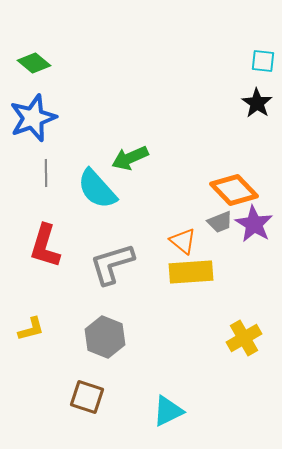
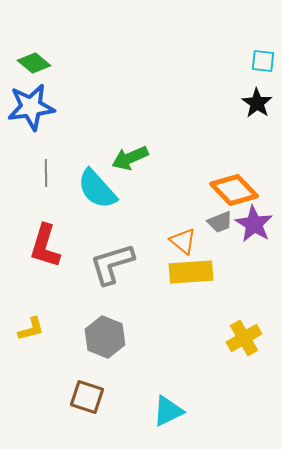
blue star: moved 2 px left, 11 px up; rotated 12 degrees clockwise
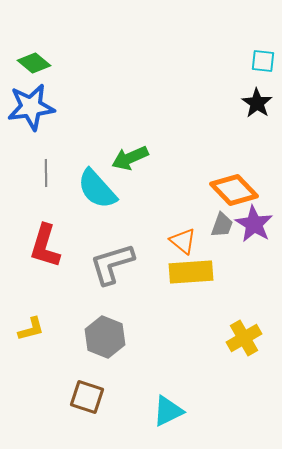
gray trapezoid: moved 2 px right, 3 px down; rotated 48 degrees counterclockwise
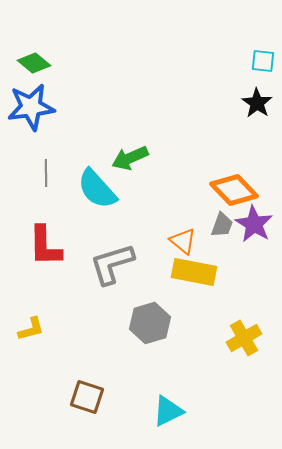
red L-shape: rotated 18 degrees counterclockwise
yellow rectangle: moved 3 px right; rotated 15 degrees clockwise
gray hexagon: moved 45 px right, 14 px up; rotated 21 degrees clockwise
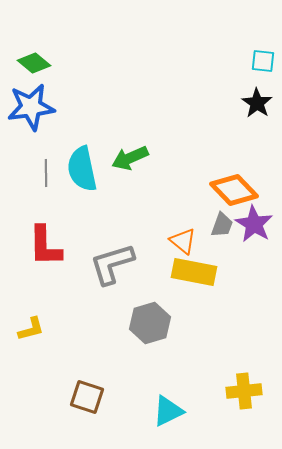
cyan semicircle: moved 15 px left, 20 px up; rotated 30 degrees clockwise
yellow cross: moved 53 px down; rotated 24 degrees clockwise
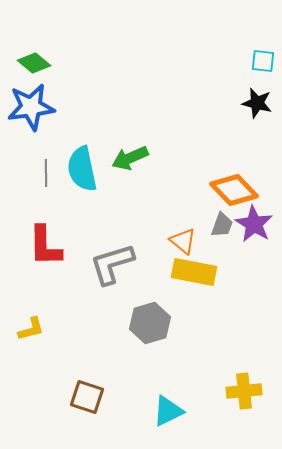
black star: rotated 20 degrees counterclockwise
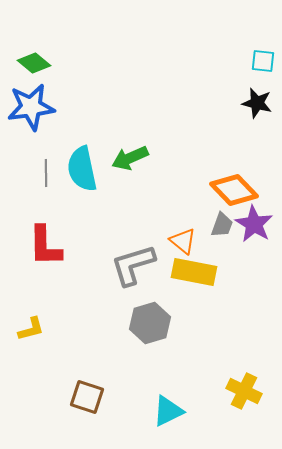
gray L-shape: moved 21 px right, 1 px down
yellow cross: rotated 32 degrees clockwise
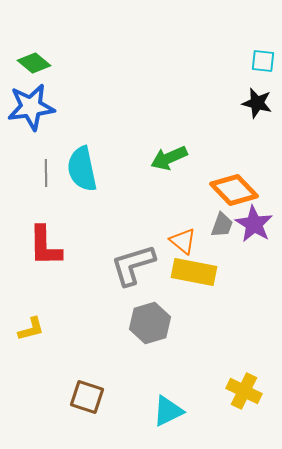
green arrow: moved 39 px right
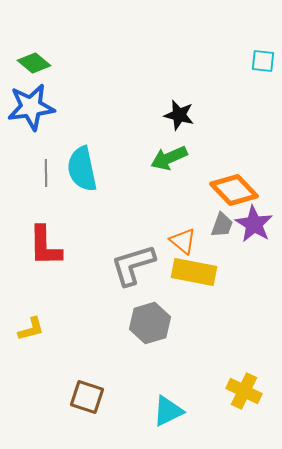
black star: moved 78 px left, 12 px down
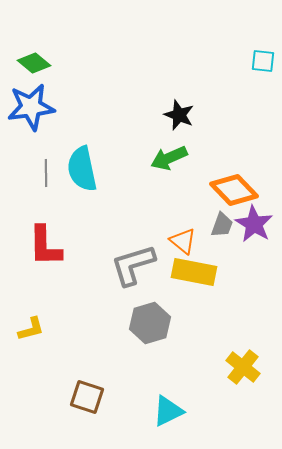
black star: rotated 8 degrees clockwise
yellow cross: moved 1 px left, 24 px up; rotated 12 degrees clockwise
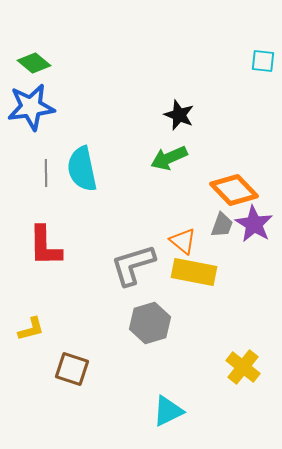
brown square: moved 15 px left, 28 px up
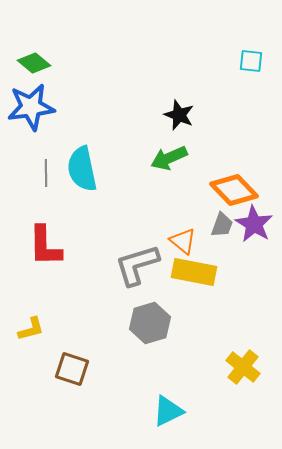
cyan square: moved 12 px left
gray L-shape: moved 4 px right
